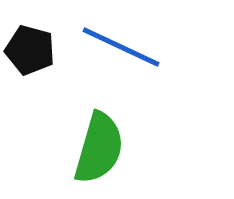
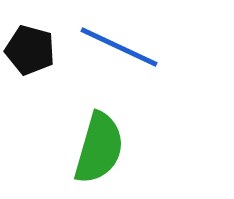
blue line: moved 2 px left
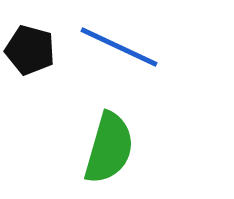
green semicircle: moved 10 px right
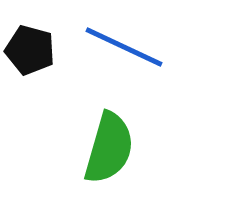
blue line: moved 5 px right
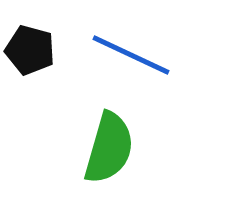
blue line: moved 7 px right, 8 px down
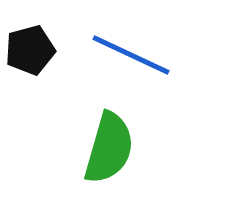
black pentagon: rotated 30 degrees counterclockwise
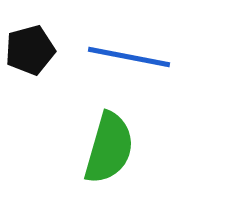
blue line: moved 2 px left, 2 px down; rotated 14 degrees counterclockwise
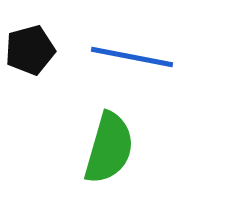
blue line: moved 3 px right
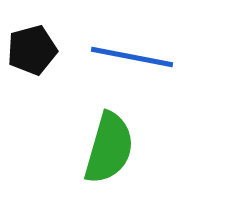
black pentagon: moved 2 px right
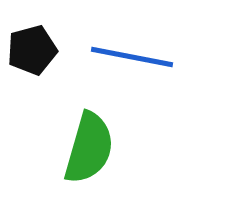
green semicircle: moved 20 px left
